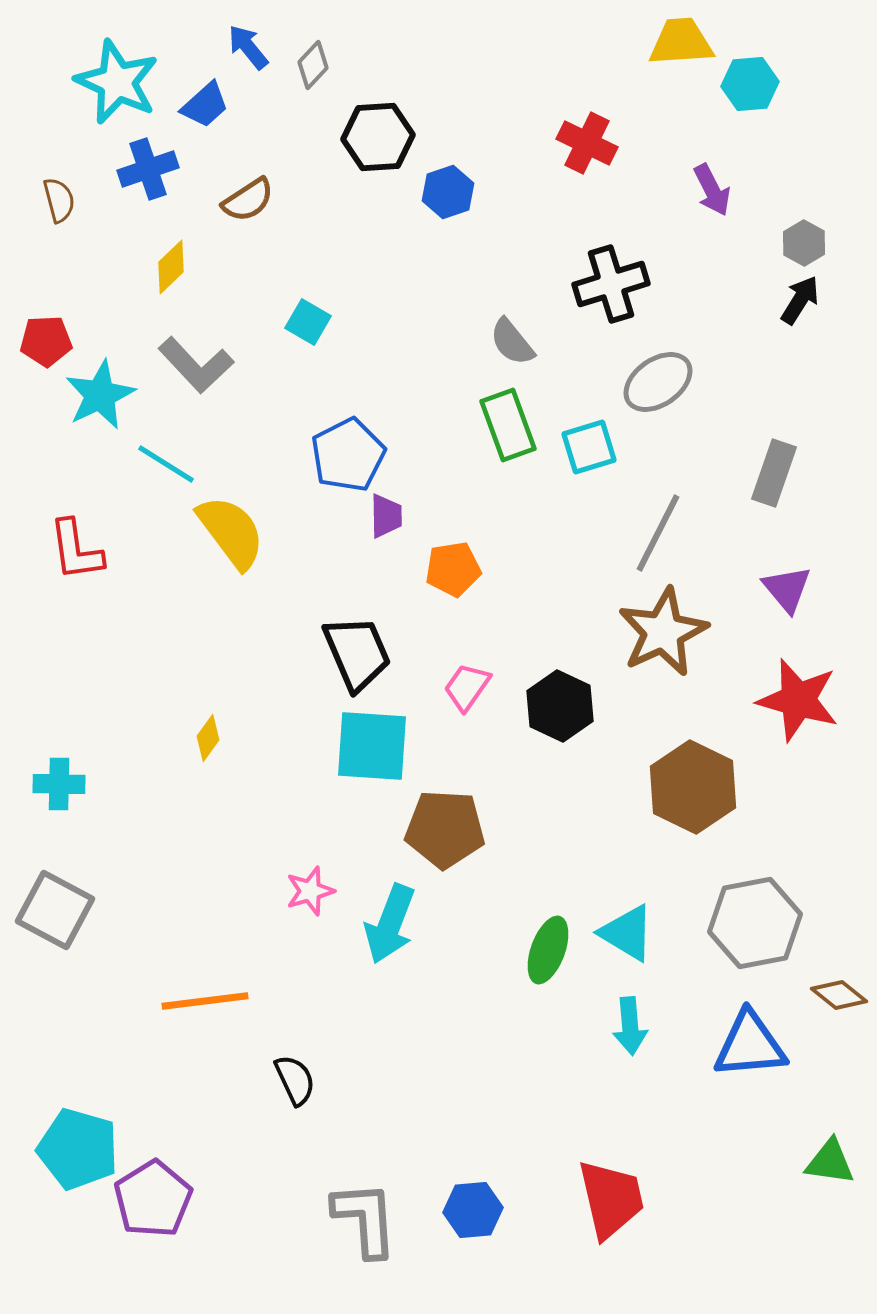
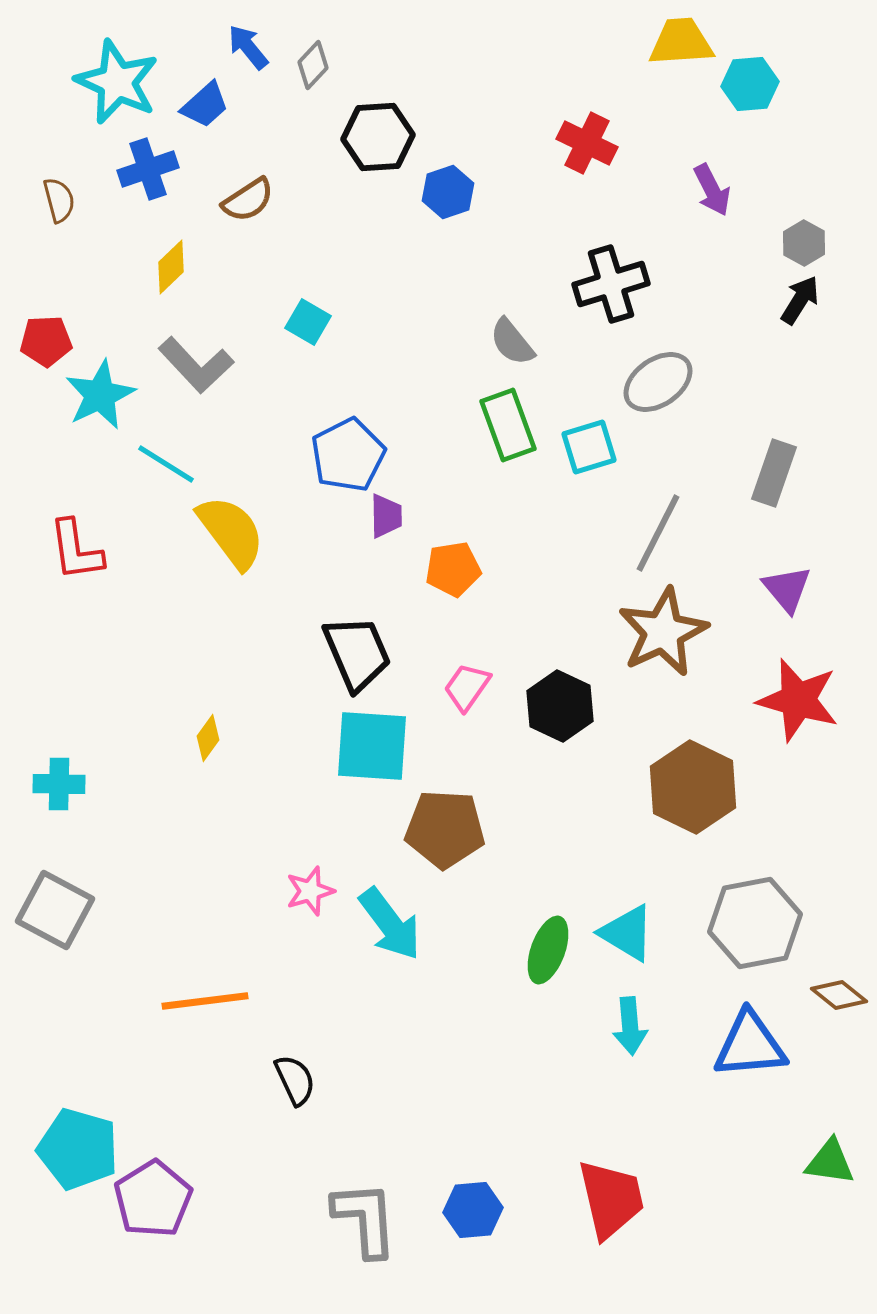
cyan arrow at (390, 924): rotated 58 degrees counterclockwise
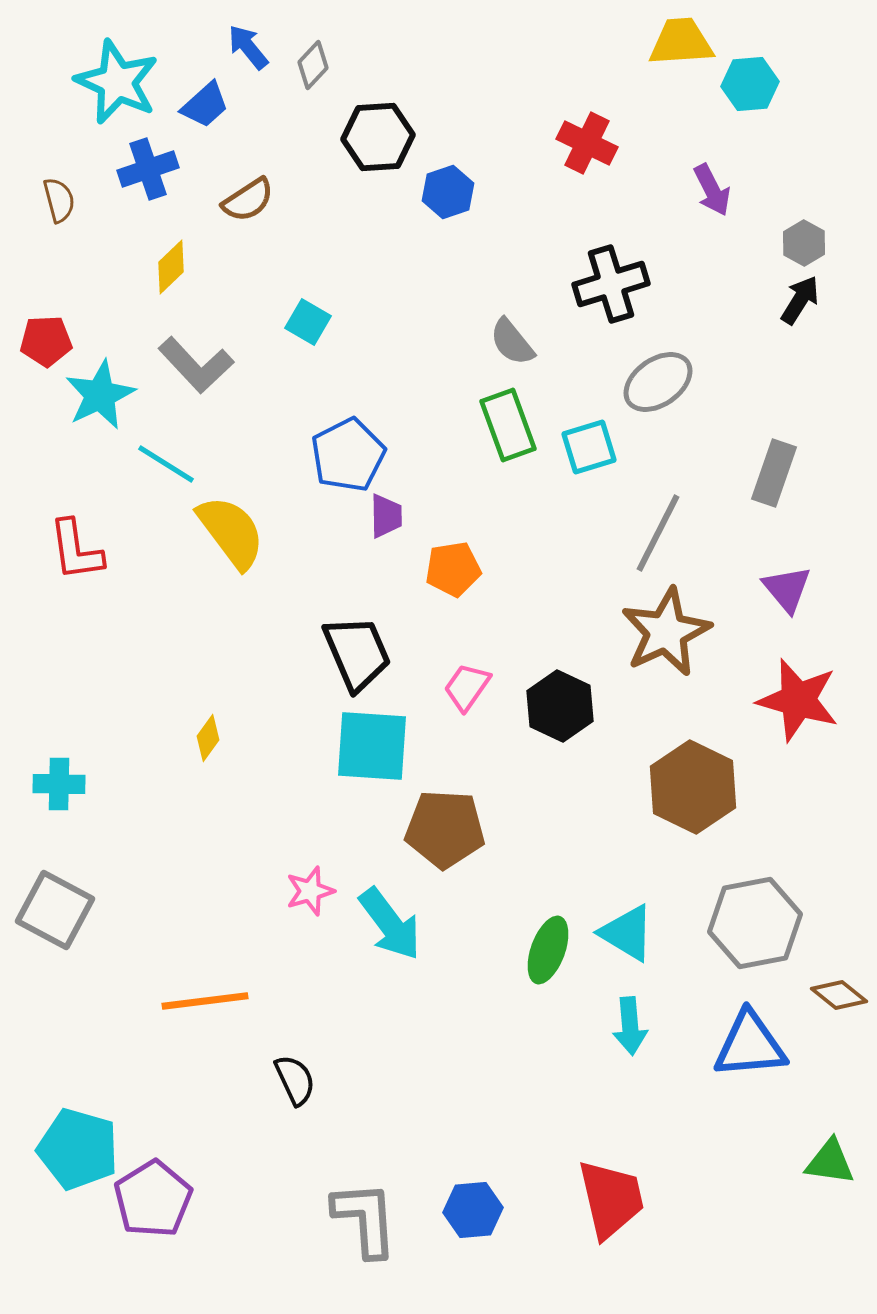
brown star at (663, 632): moved 3 px right
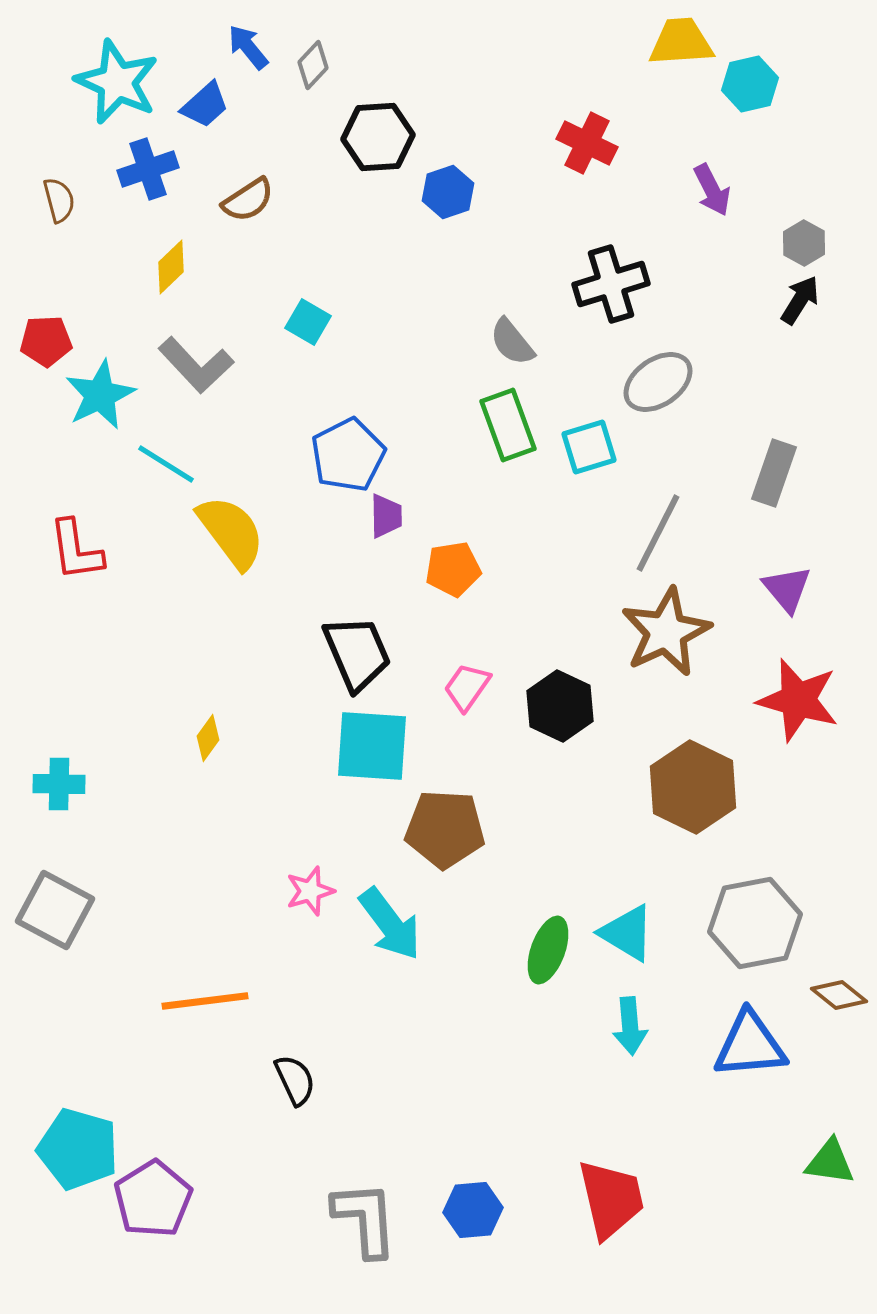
cyan hexagon at (750, 84): rotated 8 degrees counterclockwise
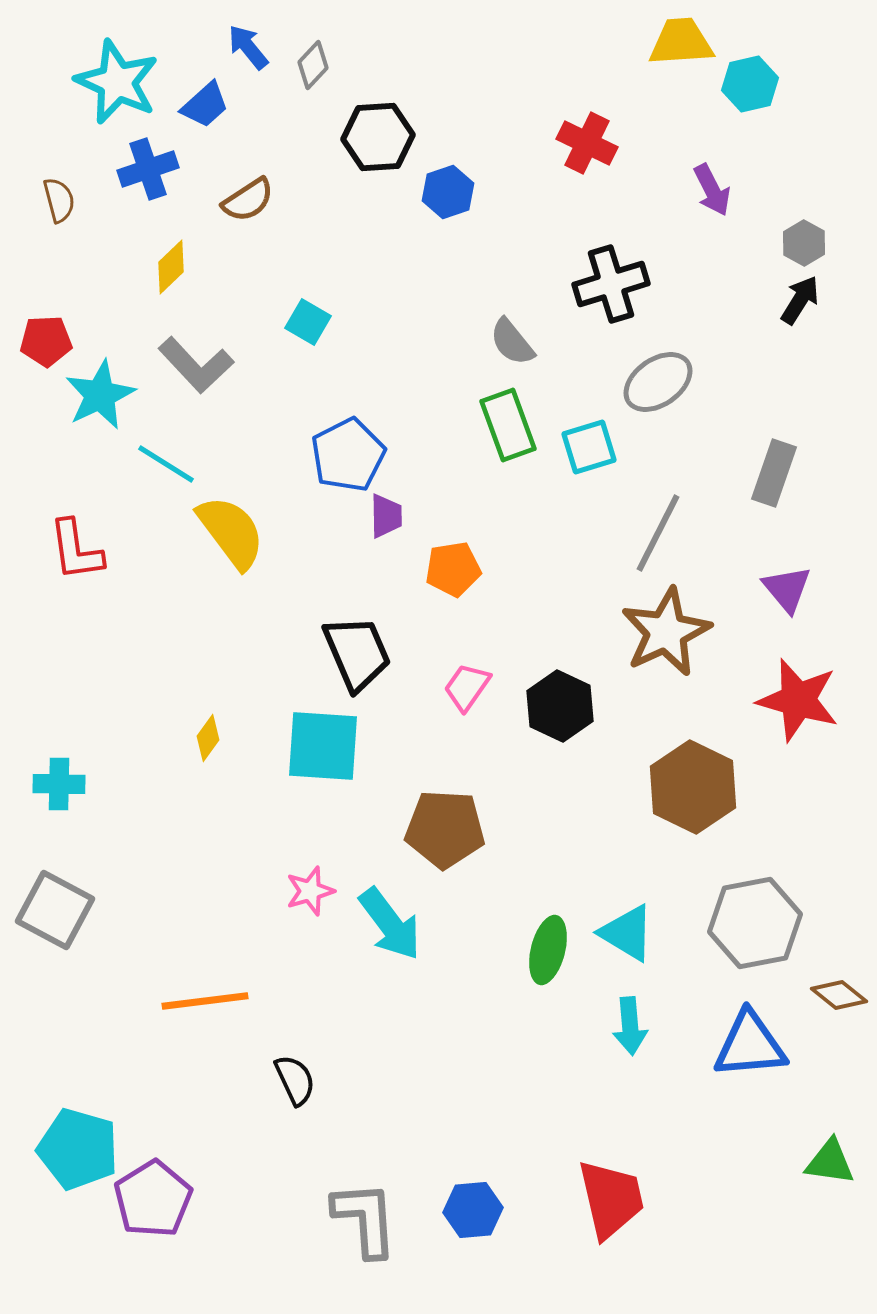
cyan square at (372, 746): moved 49 px left
green ellipse at (548, 950): rotated 6 degrees counterclockwise
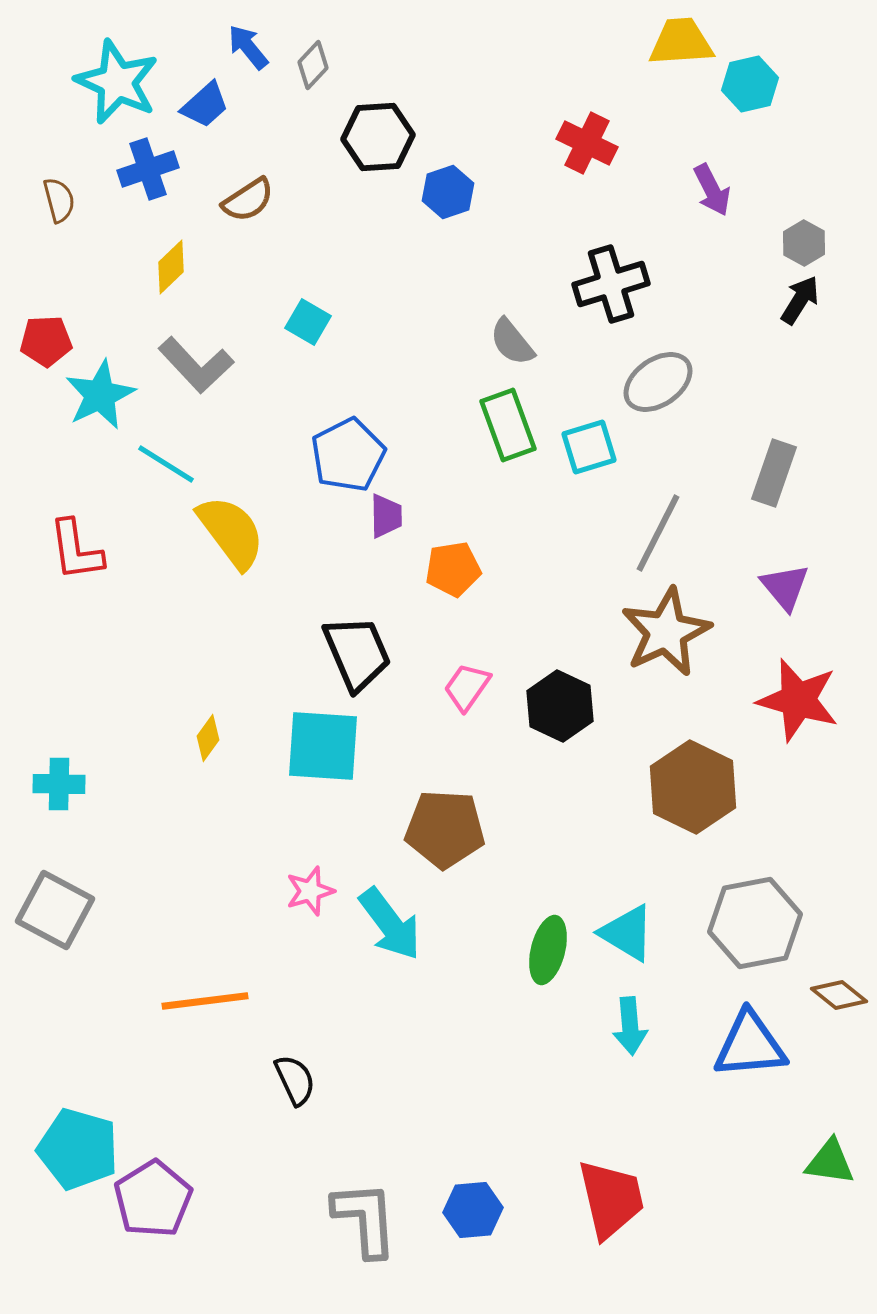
purple triangle at (787, 589): moved 2 px left, 2 px up
